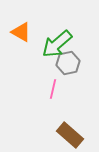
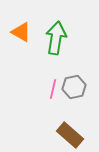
green arrow: moved 1 px left, 6 px up; rotated 140 degrees clockwise
gray hexagon: moved 6 px right, 24 px down
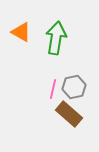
brown rectangle: moved 1 px left, 21 px up
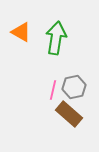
pink line: moved 1 px down
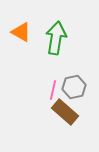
brown rectangle: moved 4 px left, 2 px up
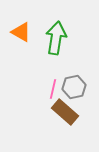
pink line: moved 1 px up
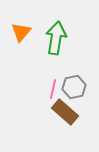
orange triangle: rotated 40 degrees clockwise
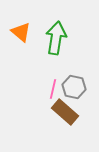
orange triangle: rotated 30 degrees counterclockwise
gray hexagon: rotated 25 degrees clockwise
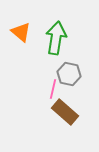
gray hexagon: moved 5 px left, 13 px up
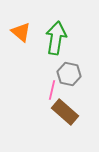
pink line: moved 1 px left, 1 px down
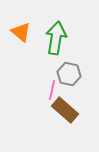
brown rectangle: moved 2 px up
